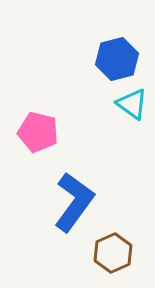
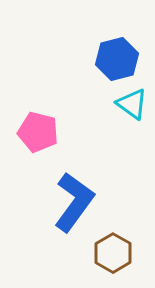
brown hexagon: rotated 6 degrees counterclockwise
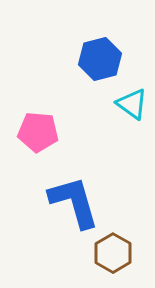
blue hexagon: moved 17 px left
pink pentagon: rotated 9 degrees counterclockwise
blue L-shape: rotated 52 degrees counterclockwise
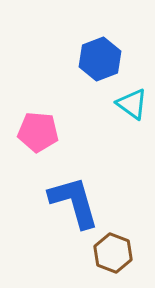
blue hexagon: rotated 6 degrees counterclockwise
brown hexagon: rotated 9 degrees counterclockwise
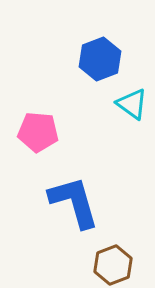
brown hexagon: moved 12 px down; rotated 18 degrees clockwise
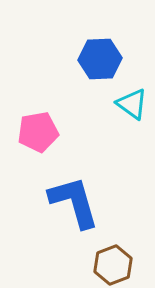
blue hexagon: rotated 18 degrees clockwise
pink pentagon: rotated 15 degrees counterclockwise
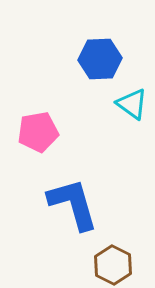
blue L-shape: moved 1 px left, 2 px down
brown hexagon: rotated 12 degrees counterclockwise
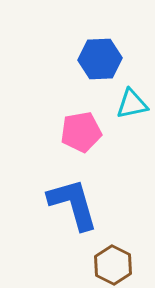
cyan triangle: rotated 48 degrees counterclockwise
pink pentagon: moved 43 px right
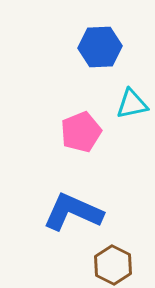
blue hexagon: moved 12 px up
pink pentagon: rotated 12 degrees counterclockwise
blue L-shape: moved 8 px down; rotated 50 degrees counterclockwise
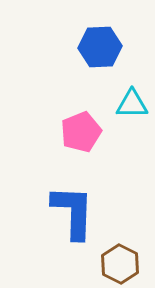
cyan triangle: rotated 12 degrees clockwise
blue L-shape: rotated 68 degrees clockwise
brown hexagon: moved 7 px right, 1 px up
